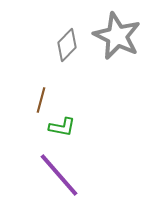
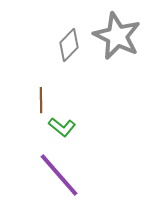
gray diamond: moved 2 px right
brown line: rotated 15 degrees counterclockwise
green L-shape: rotated 28 degrees clockwise
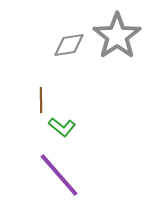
gray star: rotated 12 degrees clockwise
gray diamond: rotated 36 degrees clockwise
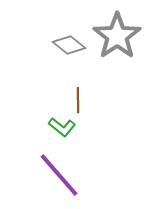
gray diamond: rotated 48 degrees clockwise
brown line: moved 37 px right
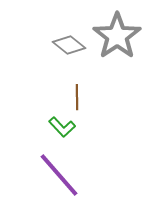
brown line: moved 1 px left, 3 px up
green L-shape: rotated 8 degrees clockwise
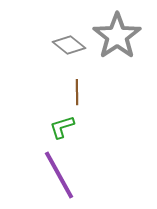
brown line: moved 5 px up
green L-shape: rotated 116 degrees clockwise
purple line: rotated 12 degrees clockwise
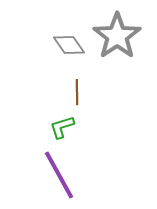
gray diamond: rotated 16 degrees clockwise
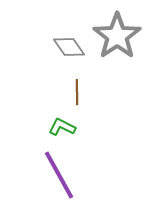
gray diamond: moved 2 px down
green L-shape: rotated 44 degrees clockwise
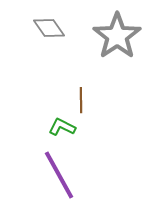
gray diamond: moved 20 px left, 19 px up
brown line: moved 4 px right, 8 px down
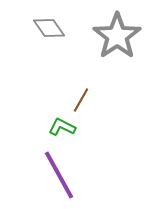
brown line: rotated 30 degrees clockwise
